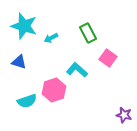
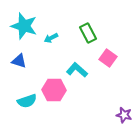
blue triangle: moved 1 px up
pink hexagon: rotated 20 degrees clockwise
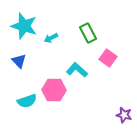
blue triangle: rotated 28 degrees clockwise
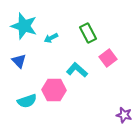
pink square: rotated 18 degrees clockwise
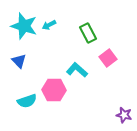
cyan arrow: moved 2 px left, 13 px up
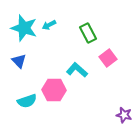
cyan star: moved 2 px down
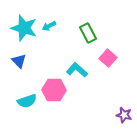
cyan arrow: moved 1 px down
pink square: rotated 12 degrees counterclockwise
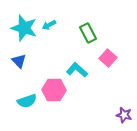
cyan arrow: moved 1 px up
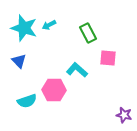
pink square: rotated 36 degrees counterclockwise
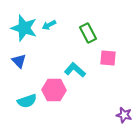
cyan L-shape: moved 2 px left
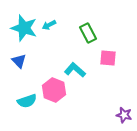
pink hexagon: rotated 20 degrees clockwise
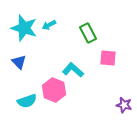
blue triangle: moved 1 px down
cyan L-shape: moved 2 px left
purple star: moved 10 px up
